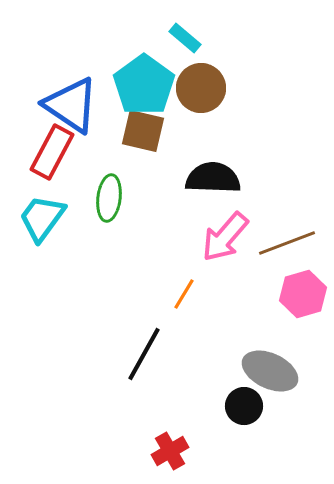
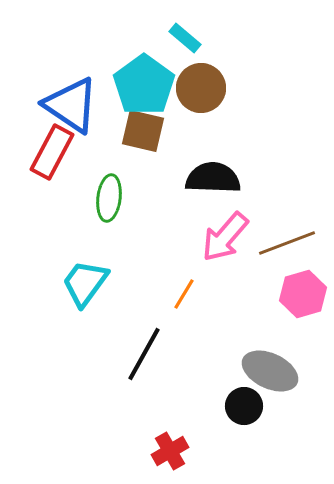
cyan trapezoid: moved 43 px right, 65 px down
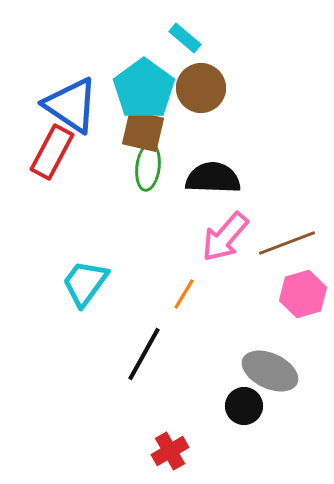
cyan pentagon: moved 4 px down
green ellipse: moved 39 px right, 31 px up
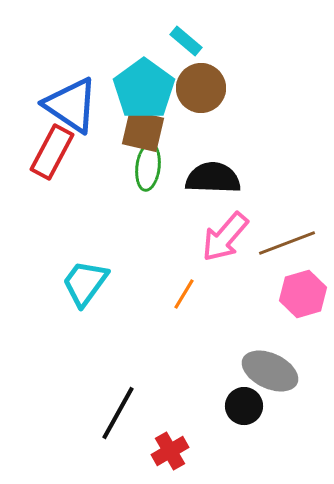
cyan rectangle: moved 1 px right, 3 px down
black line: moved 26 px left, 59 px down
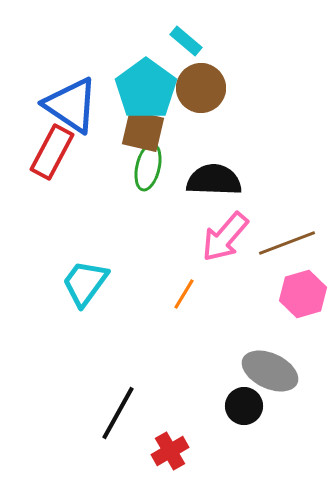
cyan pentagon: moved 2 px right
green ellipse: rotated 6 degrees clockwise
black semicircle: moved 1 px right, 2 px down
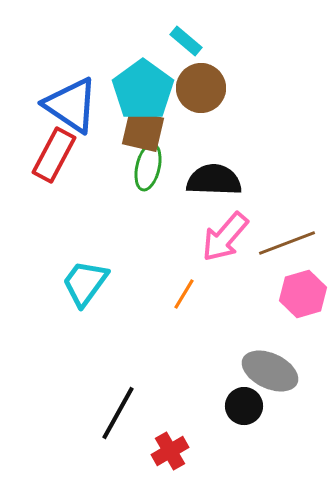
cyan pentagon: moved 3 px left, 1 px down
red rectangle: moved 2 px right, 3 px down
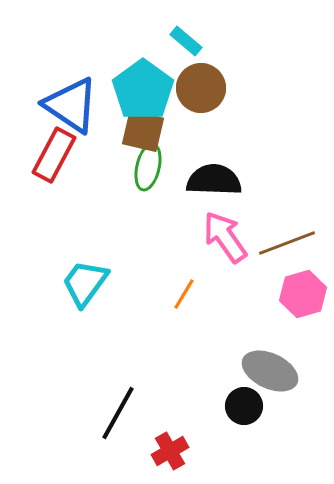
pink arrow: rotated 104 degrees clockwise
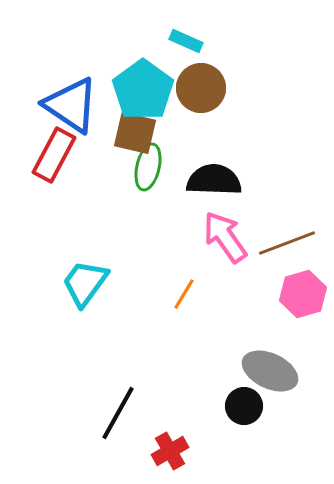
cyan rectangle: rotated 16 degrees counterclockwise
brown square: moved 8 px left, 2 px down
